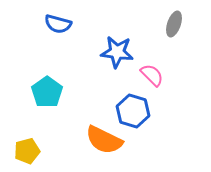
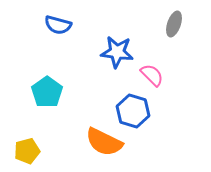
blue semicircle: moved 1 px down
orange semicircle: moved 2 px down
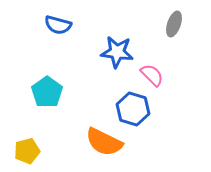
blue hexagon: moved 2 px up
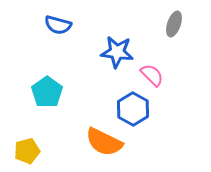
blue hexagon: rotated 12 degrees clockwise
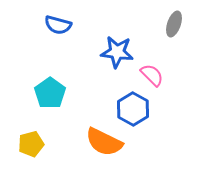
cyan pentagon: moved 3 px right, 1 px down
yellow pentagon: moved 4 px right, 7 px up
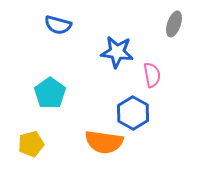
pink semicircle: rotated 35 degrees clockwise
blue hexagon: moved 4 px down
orange semicircle: rotated 18 degrees counterclockwise
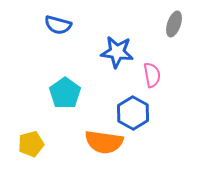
cyan pentagon: moved 15 px right
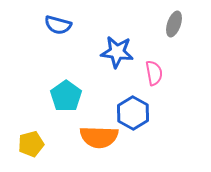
pink semicircle: moved 2 px right, 2 px up
cyan pentagon: moved 1 px right, 3 px down
orange semicircle: moved 5 px left, 5 px up; rotated 6 degrees counterclockwise
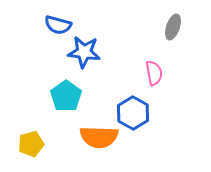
gray ellipse: moved 1 px left, 3 px down
blue star: moved 33 px left
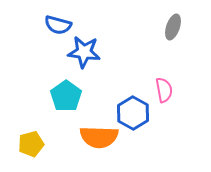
pink semicircle: moved 10 px right, 17 px down
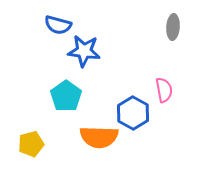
gray ellipse: rotated 15 degrees counterclockwise
blue star: moved 1 px up
